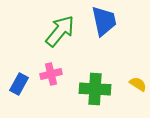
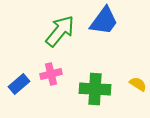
blue trapezoid: rotated 48 degrees clockwise
blue rectangle: rotated 20 degrees clockwise
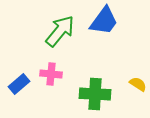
pink cross: rotated 20 degrees clockwise
green cross: moved 5 px down
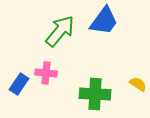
pink cross: moved 5 px left, 1 px up
blue rectangle: rotated 15 degrees counterclockwise
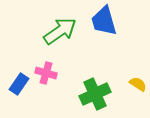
blue trapezoid: rotated 128 degrees clockwise
green arrow: rotated 16 degrees clockwise
pink cross: rotated 10 degrees clockwise
green cross: rotated 28 degrees counterclockwise
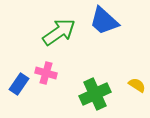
blue trapezoid: rotated 32 degrees counterclockwise
green arrow: moved 1 px left, 1 px down
yellow semicircle: moved 1 px left, 1 px down
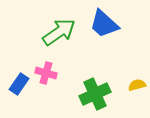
blue trapezoid: moved 3 px down
yellow semicircle: rotated 48 degrees counterclockwise
